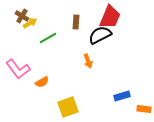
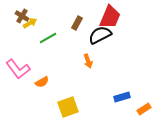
brown rectangle: moved 1 px right, 1 px down; rotated 24 degrees clockwise
blue rectangle: moved 1 px down
orange rectangle: rotated 40 degrees counterclockwise
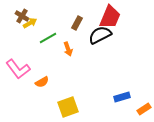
orange arrow: moved 20 px left, 12 px up
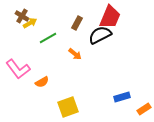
orange arrow: moved 7 px right, 5 px down; rotated 32 degrees counterclockwise
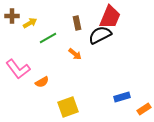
brown cross: moved 10 px left; rotated 32 degrees counterclockwise
brown rectangle: rotated 40 degrees counterclockwise
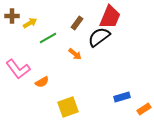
brown rectangle: rotated 48 degrees clockwise
black semicircle: moved 1 px left, 2 px down; rotated 10 degrees counterclockwise
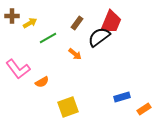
red trapezoid: moved 1 px right, 5 px down
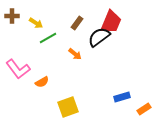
yellow arrow: moved 6 px right; rotated 64 degrees clockwise
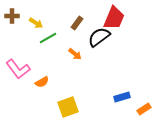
red trapezoid: moved 3 px right, 4 px up
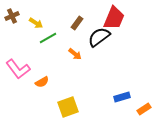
brown cross: rotated 24 degrees counterclockwise
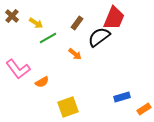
brown cross: rotated 24 degrees counterclockwise
